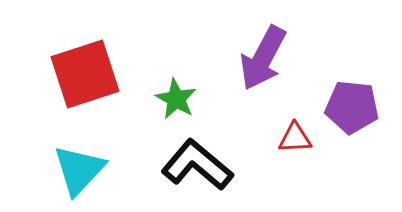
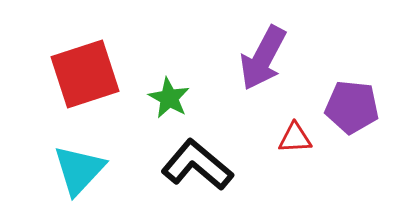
green star: moved 7 px left, 1 px up
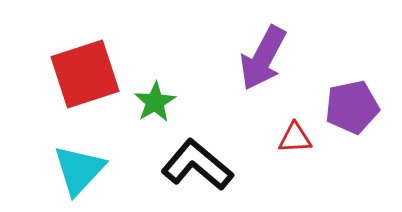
green star: moved 14 px left, 4 px down; rotated 12 degrees clockwise
purple pentagon: rotated 18 degrees counterclockwise
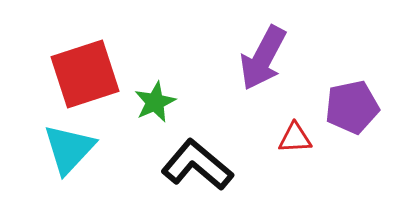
green star: rotated 6 degrees clockwise
cyan triangle: moved 10 px left, 21 px up
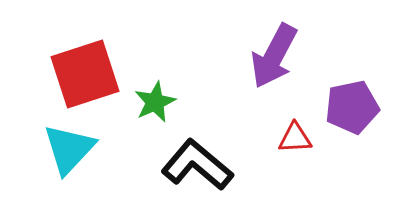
purple arrow: moved 11 px right, 2 px up
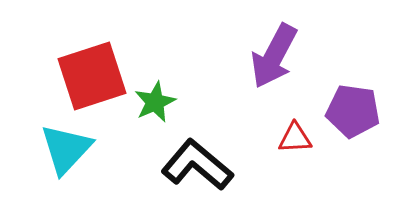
red square: moved 7 px right, 2 px down
purple pentagon: moved 1 px right, 4 px down; rotated 20 degrees clockwise
cyan triangle: moved 3 px left
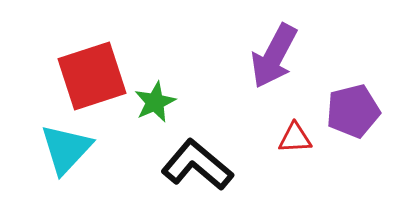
purple pentagon: rotated 22 degrees counterclockwise
